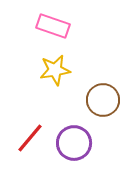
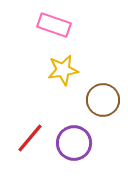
pink rectangle: moved 1 px right, 1 px up
yellow star: moved 8 px right
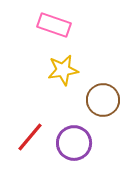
red line: moved 1 px up
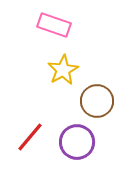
yellow star: rotated 20 degrees counterclockwise
brown circle: moved 6 px left, 1 px down
purple circle: moved 3 px right, 1 px up
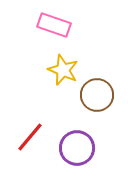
yellow star: rotated 20 degrees counterclockwise
brown circle: moved 6 px up
purple circle: moved 6 px down
